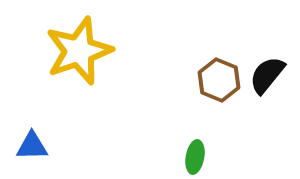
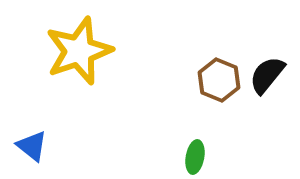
blue triangle: rotated 40 degrees clockwise
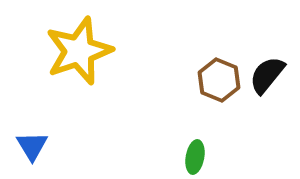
blue triangle: rotated 20 degrees clockwise
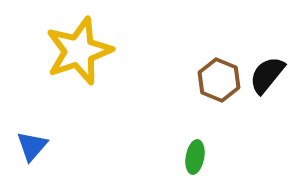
blue triangle: rotated 12 degrees clockwise
